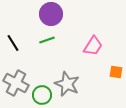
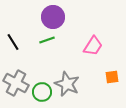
purple circle: moved 2 px right, 3 px down
black line: moved 1 px up
orange square: moved 4 px left, 5 px down; rotated 16 degrees counterclockwise
green circle: moved 3 px up
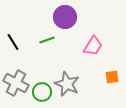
purple circle: moved 12 px right
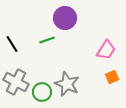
purple circle: moved 1 px down
black line: moved 1 px left, 2 px down
pink trapezoid: moved 13 px right, 4 px down
orange square: rotated 16 degrees counterclockwise
gray cross: moved 1 px up
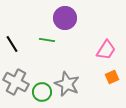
green line: rotated 28 degrees clockwise
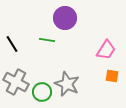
orange square: moved 1 px up; rotated 32 degrees clockwise
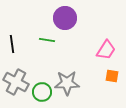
black line: rotated 24 degrees clockwise
gray star: moved 1 px up; rotated 25 degrees counterclockwise
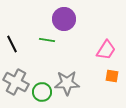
purple circle: moved 1 px left, 1 px down
black line: rotated 18 degrees counterclockwise
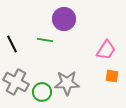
green line: moved 2 px left
